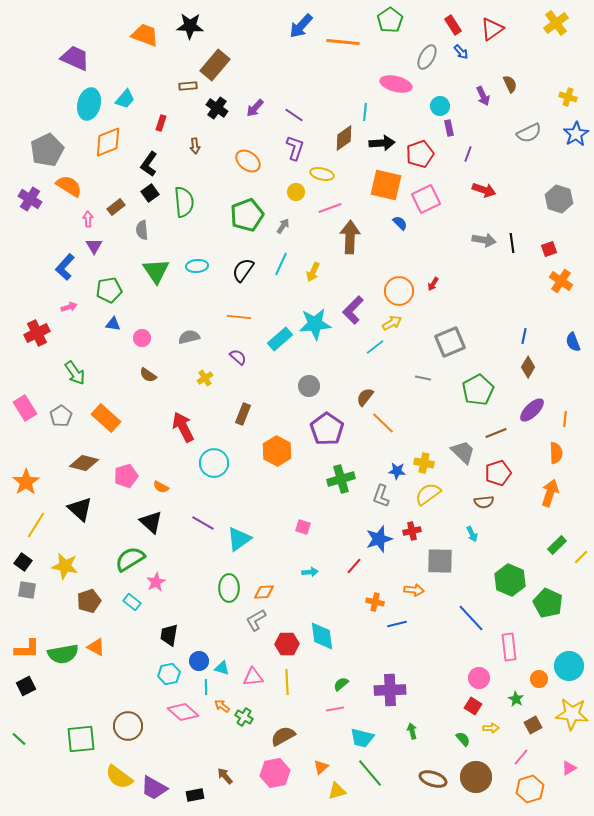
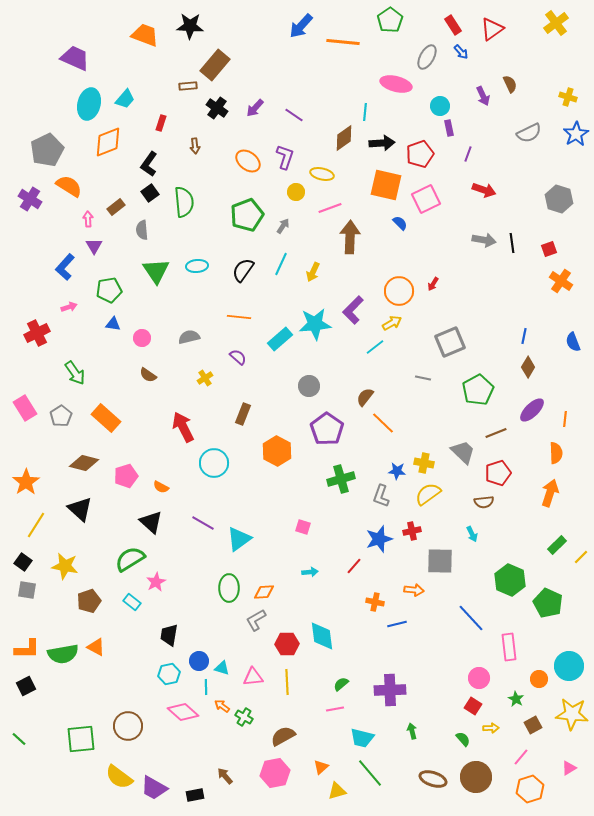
purple L-shape at (295, 148): moved 10 px left, 9 px down
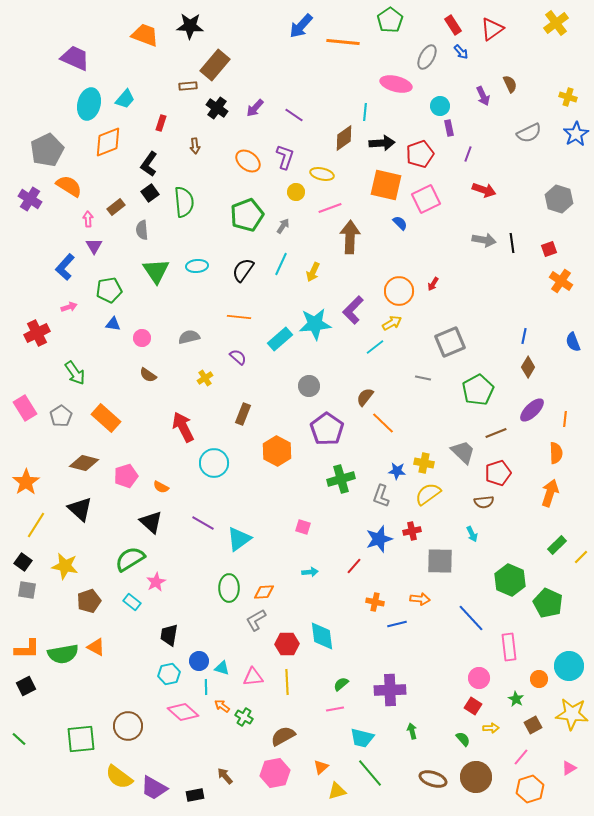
orange arrow at (414, 590): moved 6 px right, 9 px down
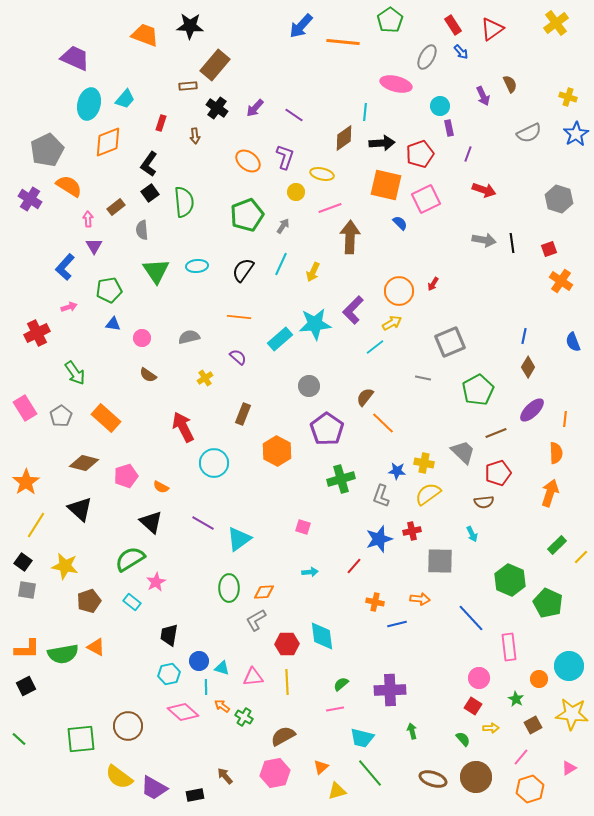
brown arrow at (195, 146): moved 10 px up
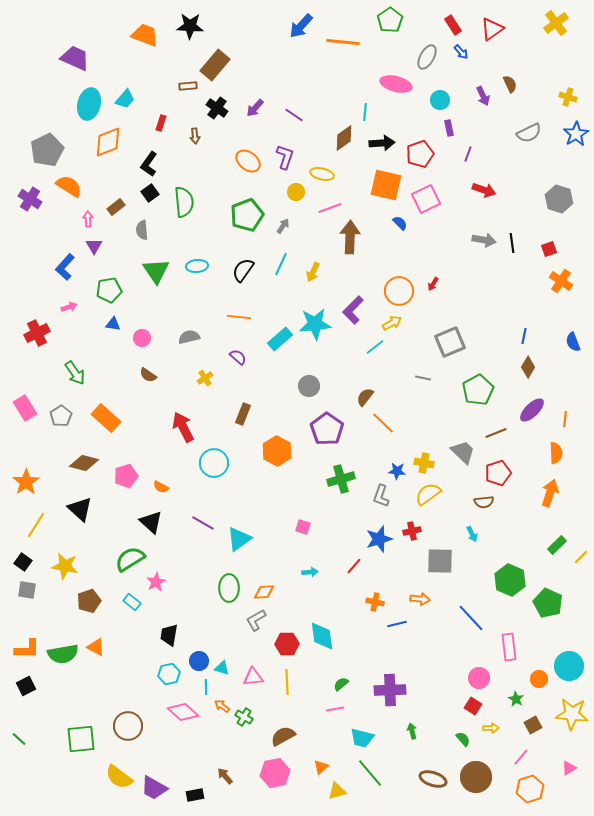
cyan circle at (440, 106): moved 6 px up
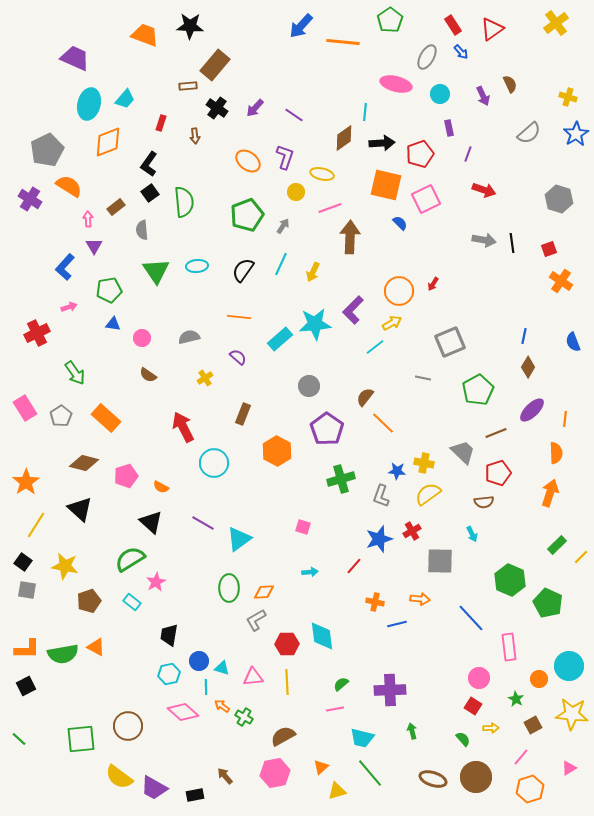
cyan circle at (440, 100): moved 6 px up
gray semicircle at (529, 133): rotated 15 degrees counterclockwise
red cross at (412, 531): rotated 18 degrees counterclockwise
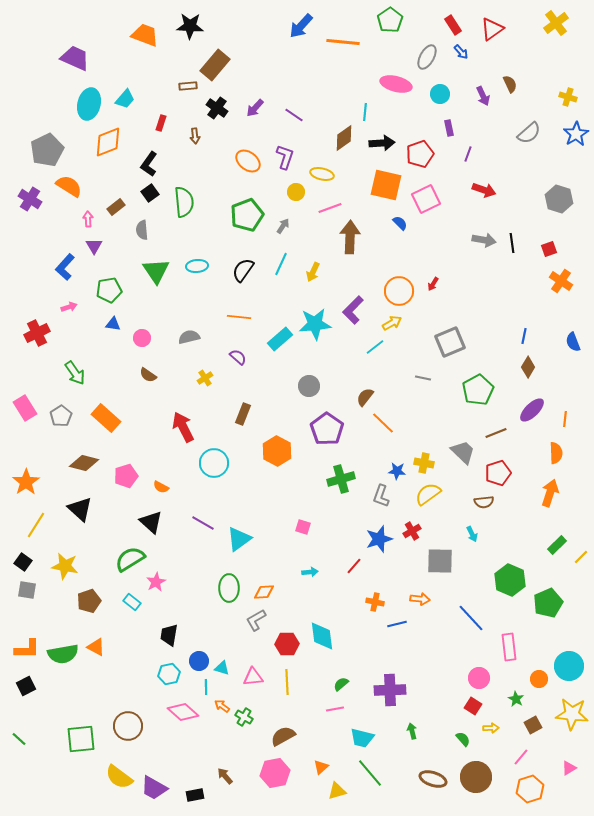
green pentagon at (548, 603): rotated 24 degrees clockwise
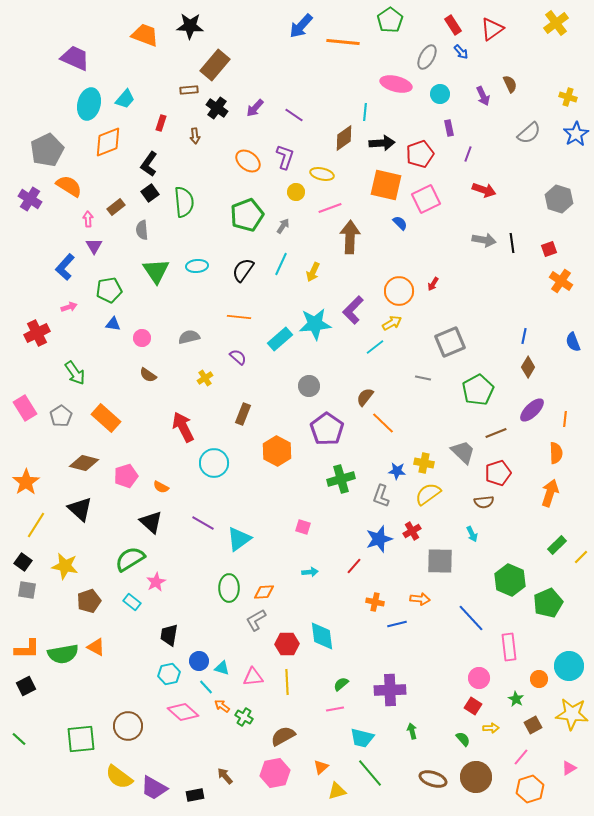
brown rectangle at (188, 86): moved 1 px right, 4 px down
cyan line at (206, 687): rotated 42 degrees counterclockwise
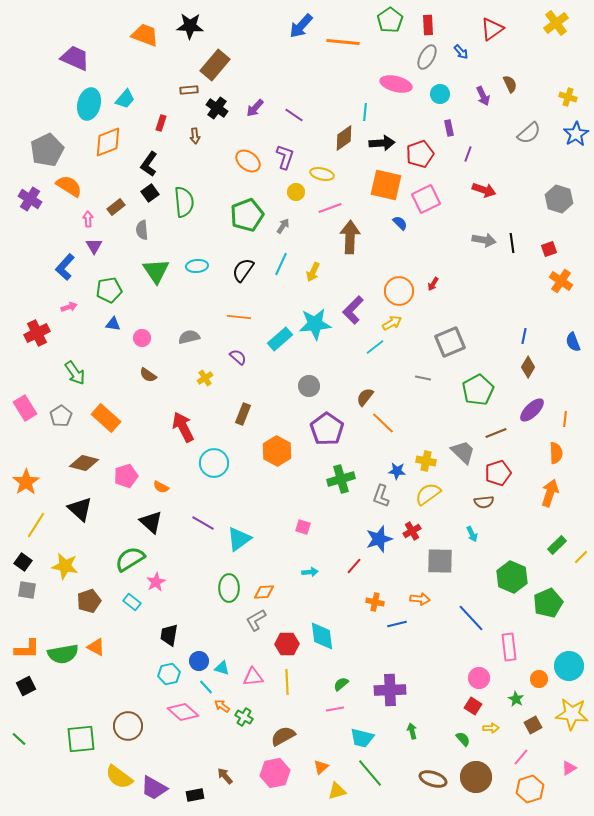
red rectangle at (453, 25): moved 25 px left; rotated 30 degrees clockwise
yellow cross at (424, 463): moved 2 px right, 2 px up
green hexagon at (510, 580): moved 2 px right, 3 px up
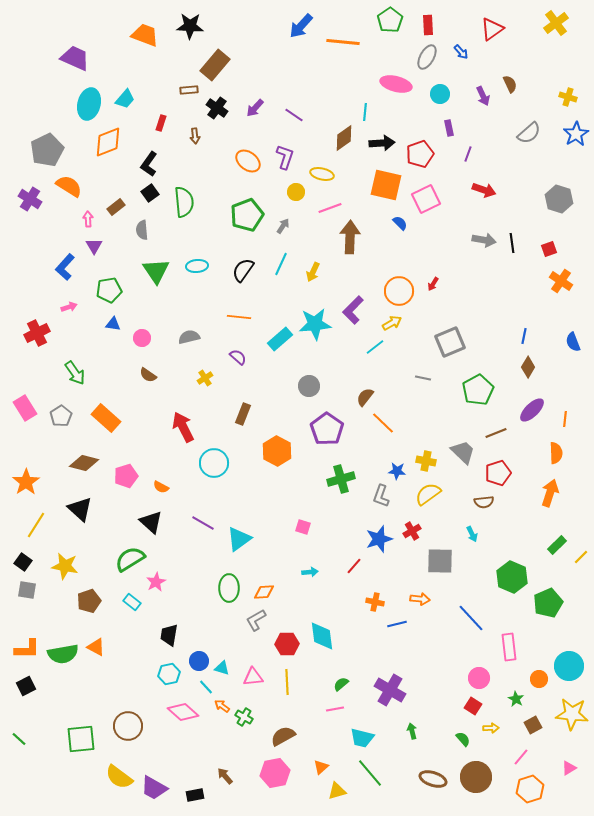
purple cross at (390, 690): rotated 32 degrees clockwise
